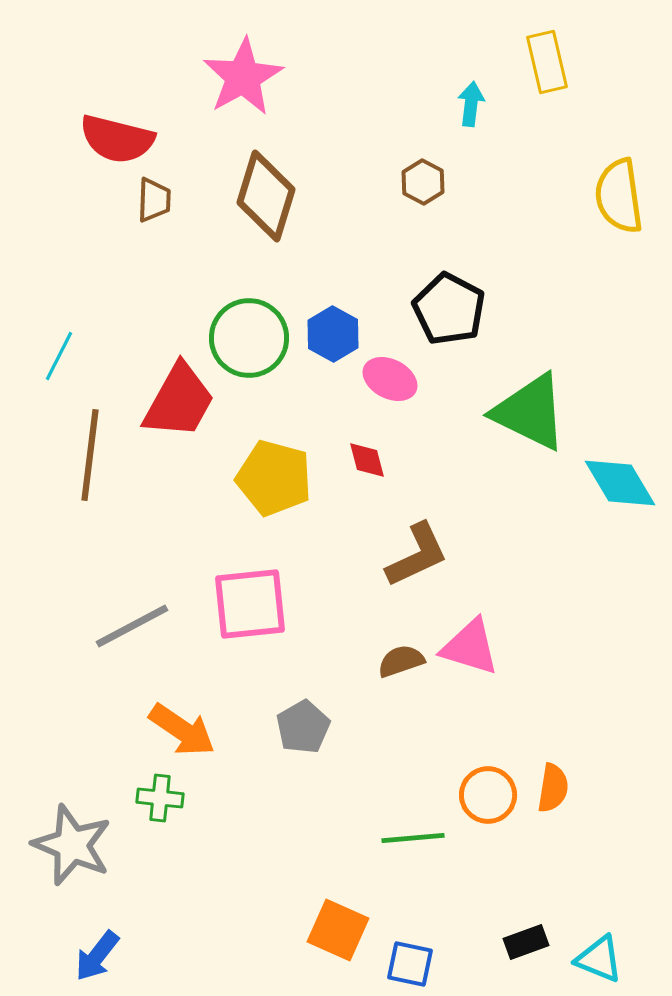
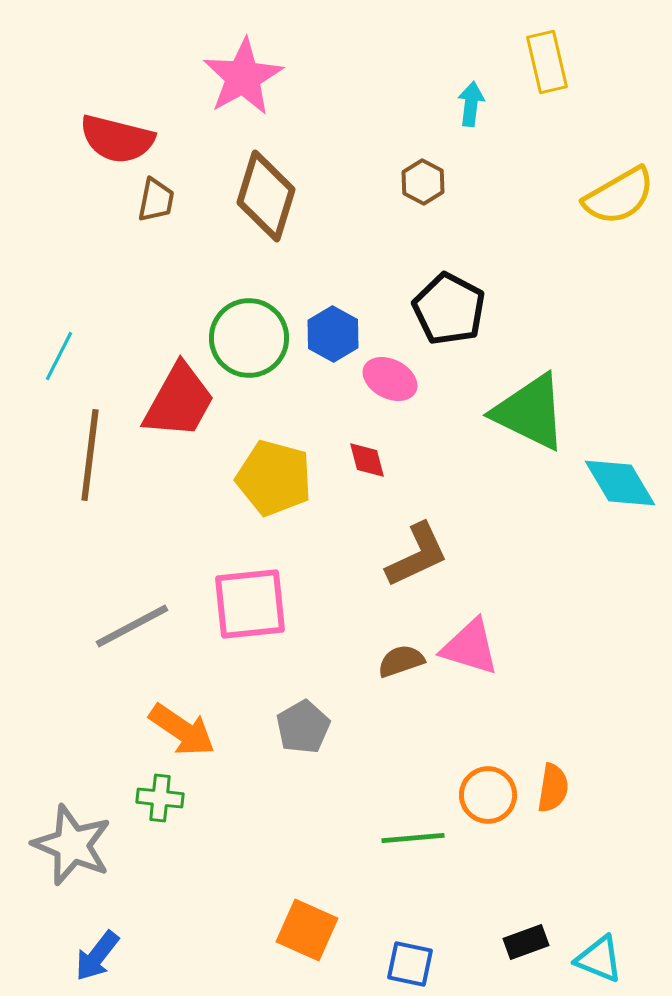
yellow semicircle: rotated 112 degrees counterclockwise
brown trapezoid: moved 2 px right; rotated 9 degrees clockwise
orange square: moved 31 px left
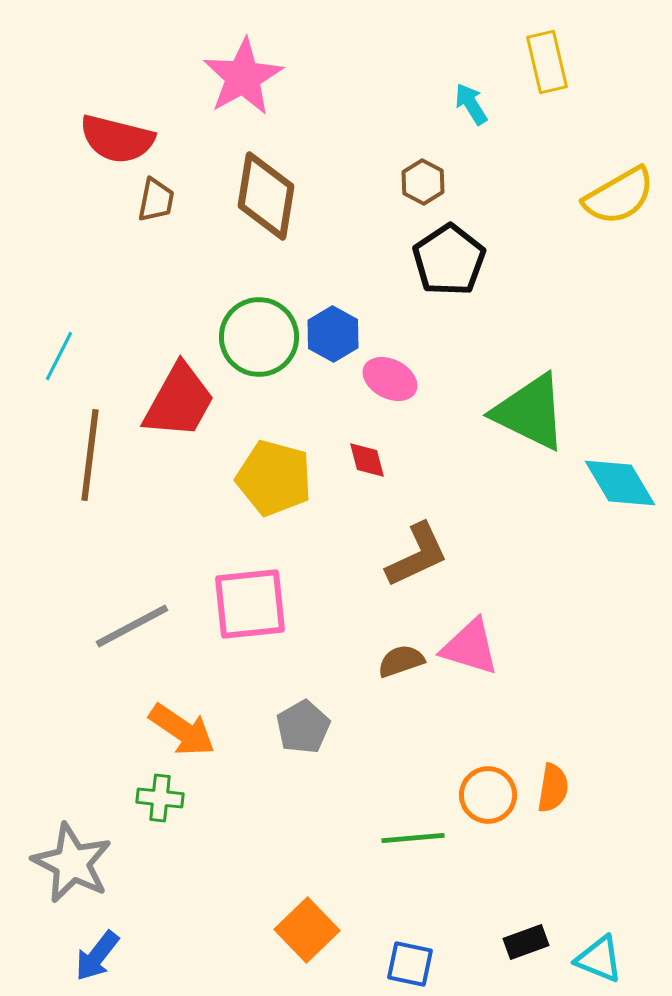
cyan arrow: rotated 39 degrees counterclockwise
brown diamond: rotated 8 degrees counterclockwise
black pentagon: moved 49 px up; rotated 10 degrees clockwise
green circle: moved 10 px right, 1 px up
gray star: moved 18 px down; rotated 4 degrees clockwise
orange square: rotated 22 degrees clockwise
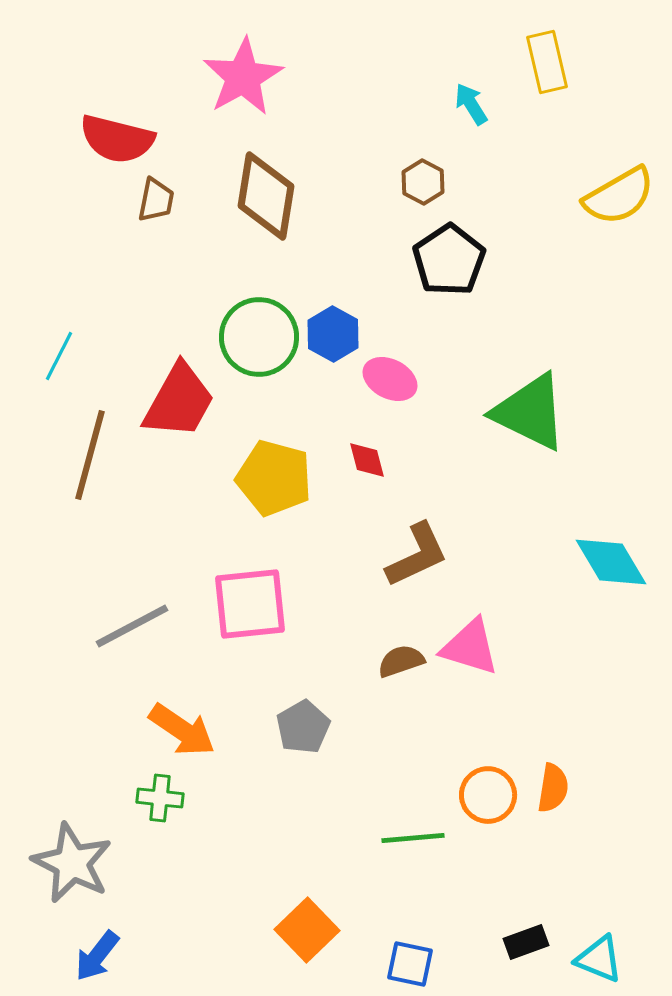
brown line: rotated 8 degrees clockwise
cyan diamond: moved 9 px left, 79 px down
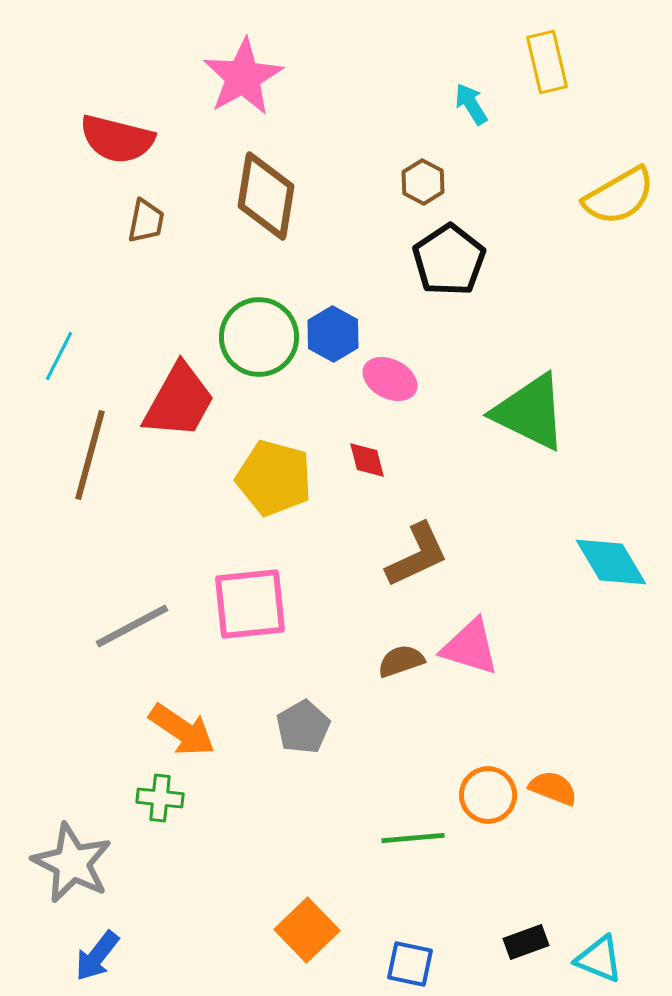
brown trapezoid: moved 10 px left, 21 px down
orange semicircle: rotated 78 degrees counterclockwise
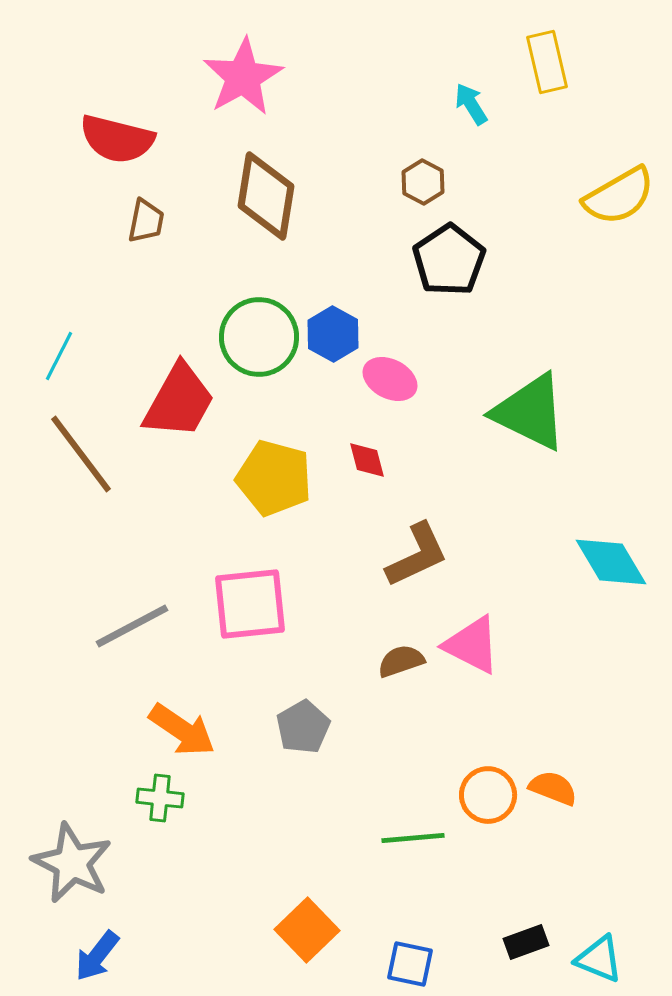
brown line: moved 9 px left, 1 px up; rotated 52 degrees counterclockwise
pink triangle: moved 2 px right, 2 px up; rotated 10 degrees clockwise
